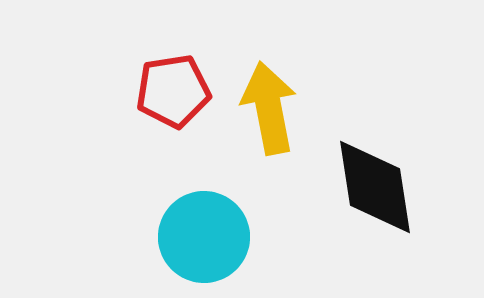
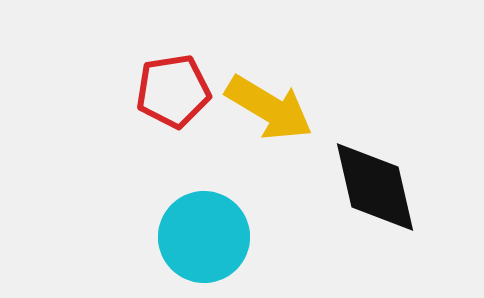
yellow arrow: rotated 132 degrees clockwise
black diamond: rotated 4 degrees counterclockwise
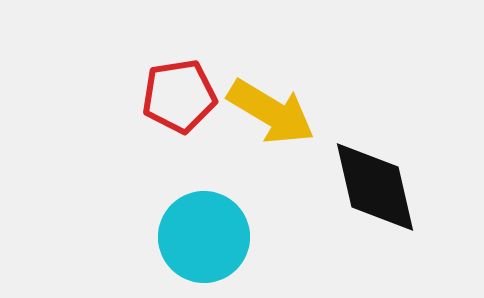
red pentagon: moved 6 px right, 5 px down
yellow arrow: moved 2 px right, 4 px down
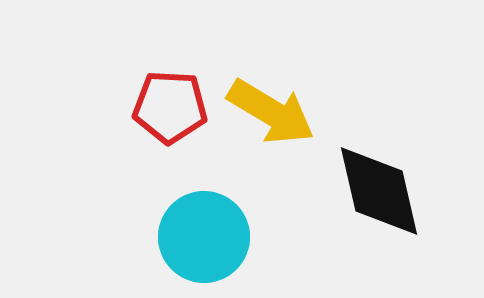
red pentagon: moved 9 px left, 11 px down; rotated 12 degrees clockwise
black diamond: moved 4 px right, 4 px down
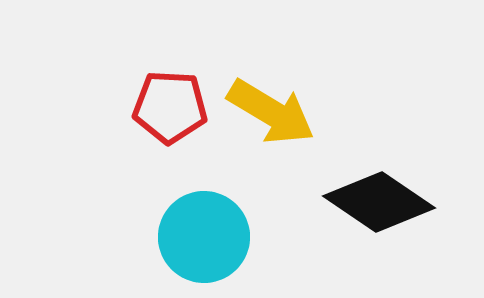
black diamond: moved 11 px down; rotated 43 degrees counterclockwise
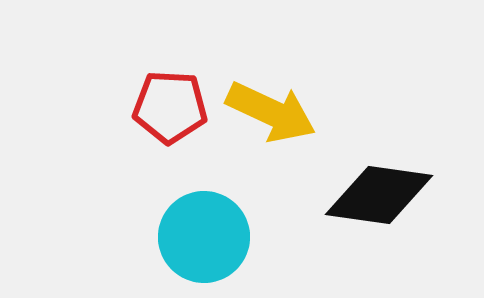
yellow arrow: rotated 6 degrees counterclockwise
black diamond: moved 7 px up; rotated 26 degrees counterclockwise
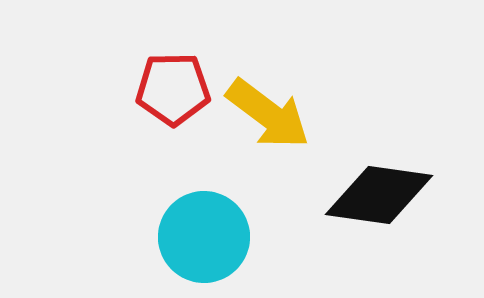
red pentagon: moved 3 px right, 18 px up; rotated 4 degrees counterclockwise
yellow arrow: moved 3 px left, 2 px down; rotated 12 degrees clockwise
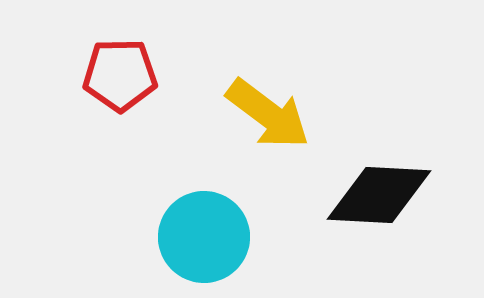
red pentagon: moved 53 px left, 14 px up
black diamond: rotated 5 degrees counterclockwise
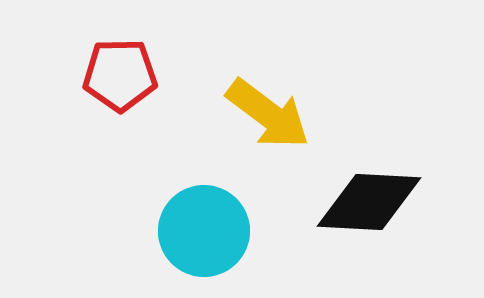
black diamond: moved 10 px left, 7 px down
cyan circle: moved 6 px up
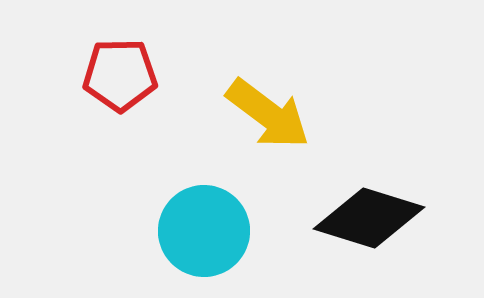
black diamond: moved 16 px down; rotated 14 degrees clockwise
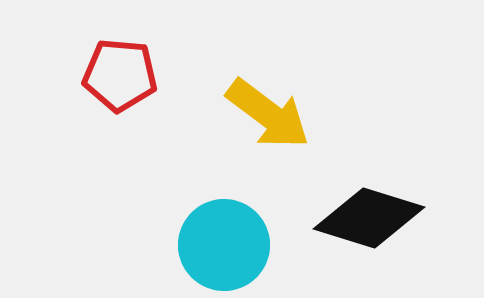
red pentagon: rotated 6 degrees clockwise
cyan circle: moved 20 px right, 14 px down
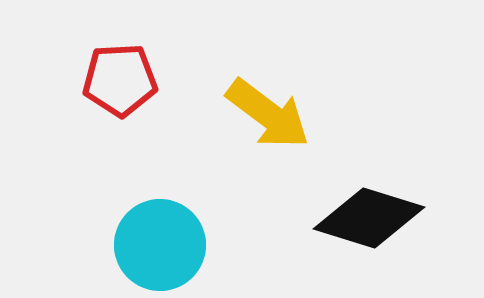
red pentagon: moved 5 px down; rotated 8 degrees counterclockwise
cyan circle: moved 64 px left
